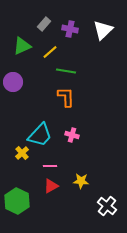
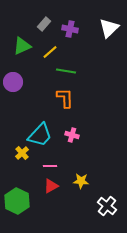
white triangle: moved 6 px right, 2 px up
orange L-shape: moved 1 px left, 1 px down
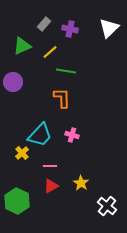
orange L-shape: moved 3 px left
yellow star: moved 2 px down; rotated 28 degrees clockwise
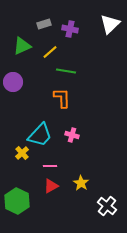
gray rectangle: rotated 32 degrees clockwise
white triangle: moved 1 px right, 4 px up
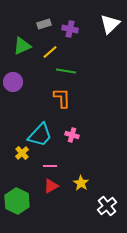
white cross: rotated 12 degrees clockwise
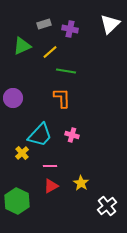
purple circle: moved 16 px down
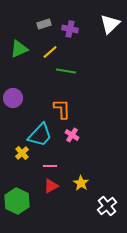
green triangle: moved 3 px left, 3 px down
orange L-shape: moved 11 px down
pink cross: rotated 16 degrees clockwise
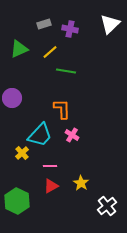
purple circle: moved 1 px left
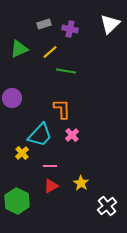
pink cross: rotated 16 degrees clockwise
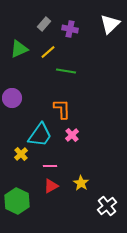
gray rectangle: rotated 32 degrees counterclockwise
yellow line: moved 2 px left
cyan trapezoid: rotated 8 degrees counterclockwise
yellow cross: moved 1 px left, 1 px down
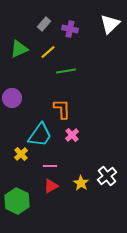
green line: rotated 18 degrees counterclockwise
white cross: moved 30 px up
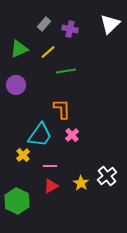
purple circle: moved 4 px right, 13 px up
yellow cross: moved 2 px right, 1 px down
